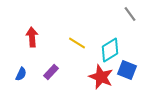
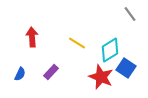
blue square: moved 1 px left, 2 px up; rotated 12 degrees clockwise
blue semicircle: moved 1 px left
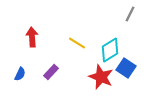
gray line: rotated 63 degrees clockwise
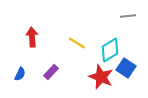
gray line: moved 2 px left, 2 px down; rotated 56 degrees clockwise
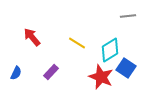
red arrow: rotated 36 degrees counterclockwise
blue semicircle: moved 4 px left, 1 px up
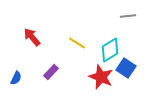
blue semicircle: moved 5 px down
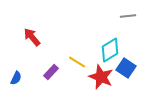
yellow line: moved 19 px down
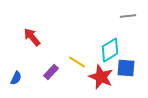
blue square: rotated 30 degrees counterclockwise
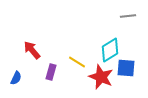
red arrow: moved 13 px down
purple rectangle: rotated 28 degrees counterclockwise
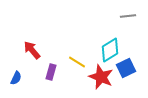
blue square: rotated 30 degrees counterclockwise
